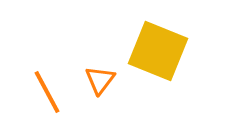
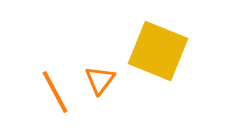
orange line: moved 8 px right
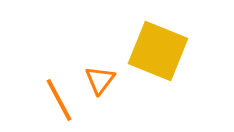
orange line: moved 4 px right, 8 px down
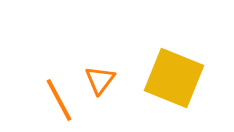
yellow square: moved 16 px right, 27 px down
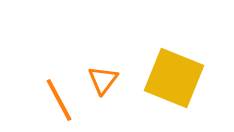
orange triangle: moved 3 px right
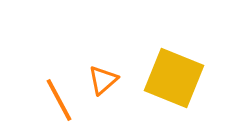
orange triangle: rotated 12 degrees clockwise
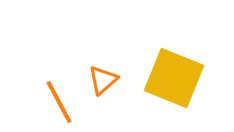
orange line: moved 2 px down
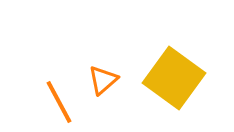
yellow square: rotated 14 degrees clockwise
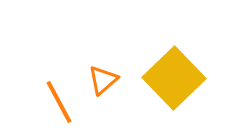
yellow square: rotated 10 degrees clockwise
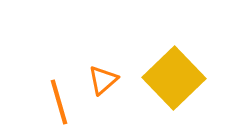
orange line: rotated 12 degrees clockwise
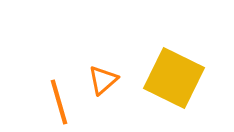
yellow square: rotated 20 degrees counterclockwise
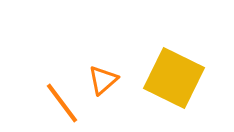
orange line: moved 3 px right, 1 px down; rotated 21 degrees counterclockwise
